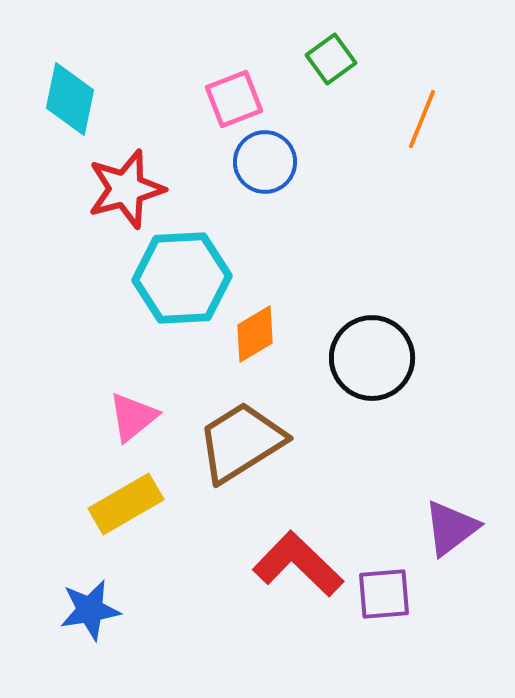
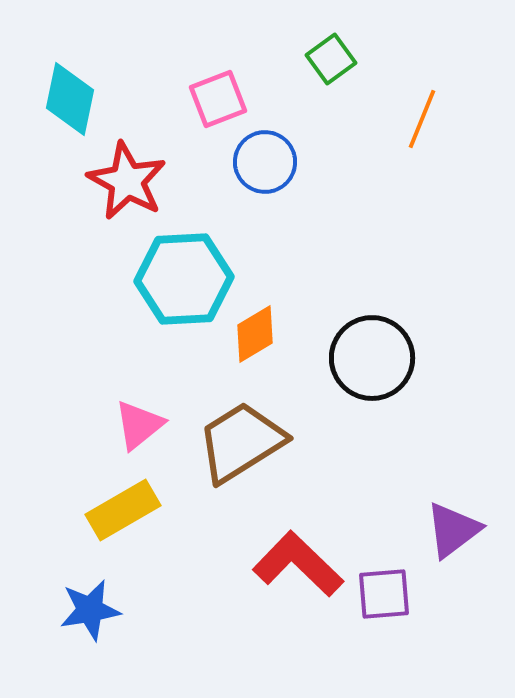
pink square: moved 16 px left
red star: moved 1 px right, 8 px up; rotated 28 degrees counterclockwise
cyan hexagon: moved 2 px right, 1 px down
pink triangle: moved 6 px right, 8 px down
yellow rectangle: moved 3 px left, 6 px down
purple triangle: moved 2 px right, 2 px down
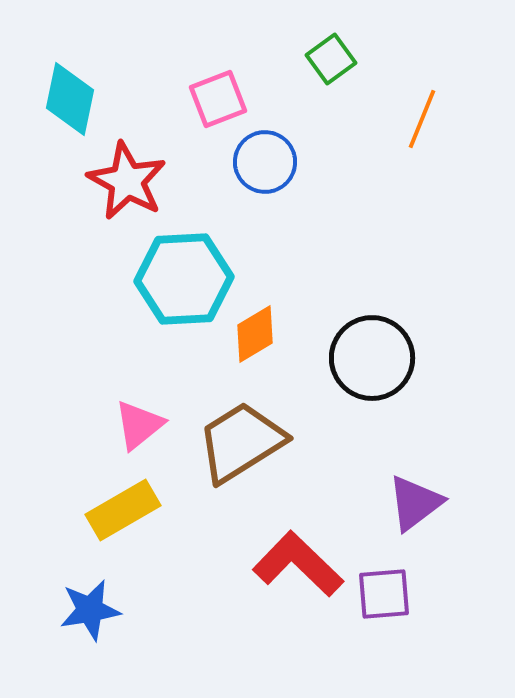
purple triangle: moved 38 px left, 27 px up
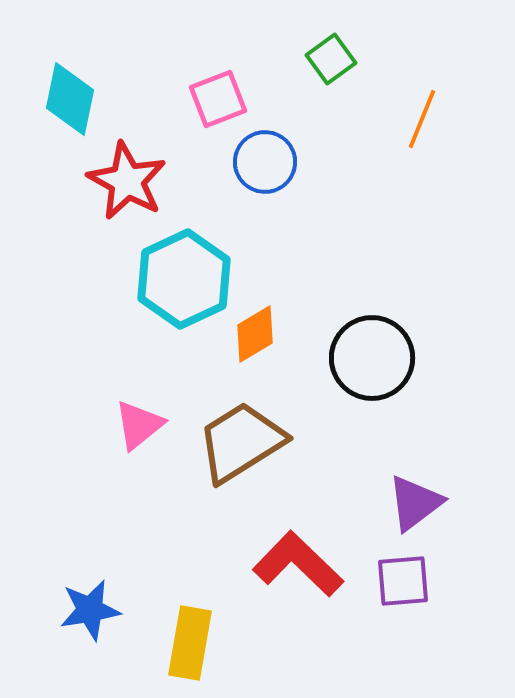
cyan hexagon: rotated 22 degrees counterclockwise
yellow rectangle: moved 67 px right, 133 px down; rotated 50 degrees counterclockwise
purple square: moved 19 px right, 13 px up
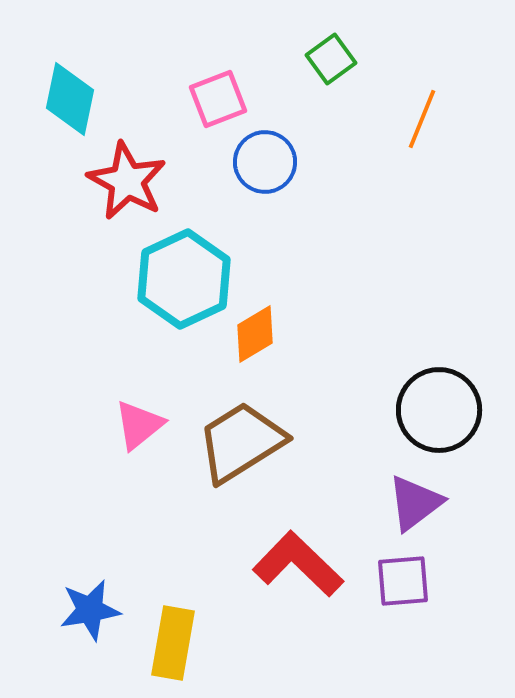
black circle: moved 67 px right, 52 px down
yellow rectangle: moved 17 px left
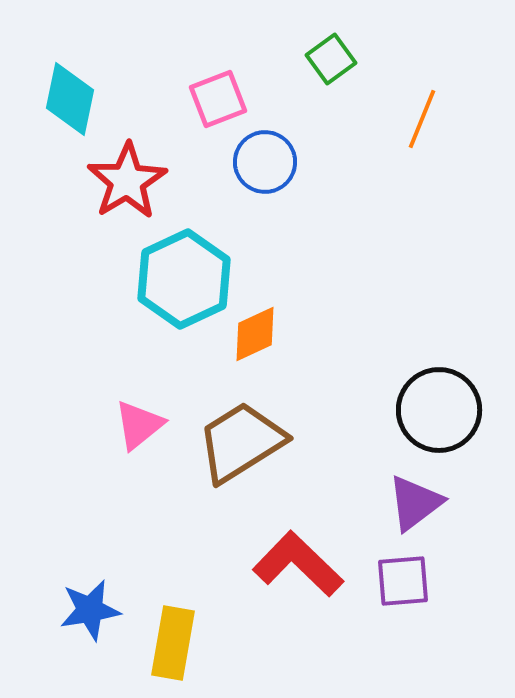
red star: rotated 12 degrees clockwise
orange diamond: rotated 6 degrees clockwise
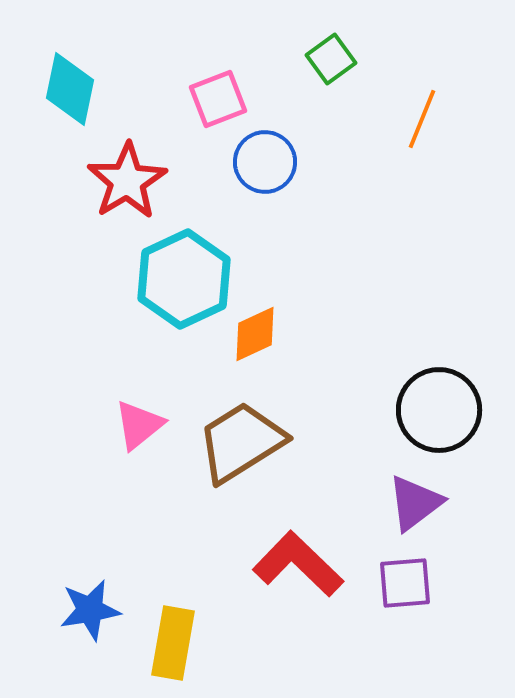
cyan diamond: moved 10 px up
purple square: moved 2 px right, 2 px down
